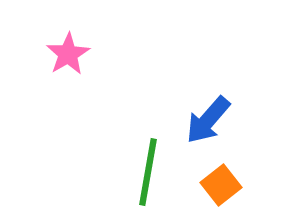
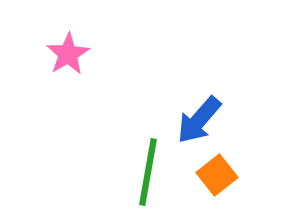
blue arrow: moved 9 px left
orange square: moved 4 px left, 10 px up
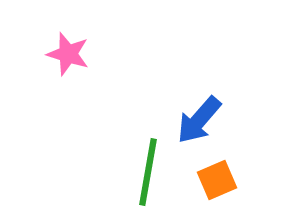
pink star: rotated 24 degrees counterclockwise
orange square: moved 5 px down; rotated 15 degrees clockwise
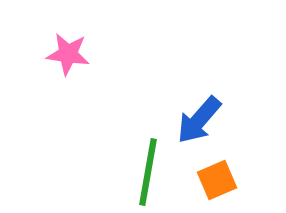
pink star: rotated 9 degrees counterclockwise
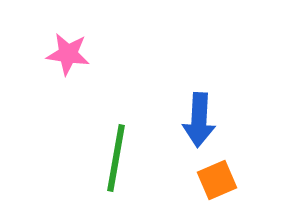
blue arrow: rotated 38 degrees counterclockwise
green line: moved 32 px left, 14 px up
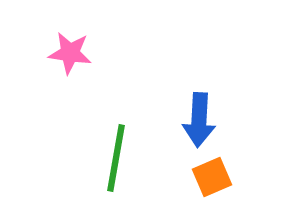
pink star: moved 2 px right, 1 px up
orange square: moved 5 px left, 3 px up
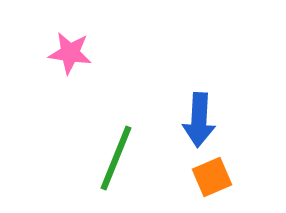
green line: rotated 12 degrees clockwise
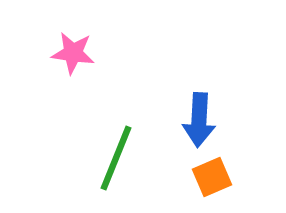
pink star: moved 3 px right
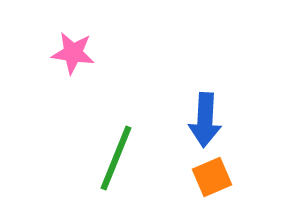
blue arrow: moved 6 px right
